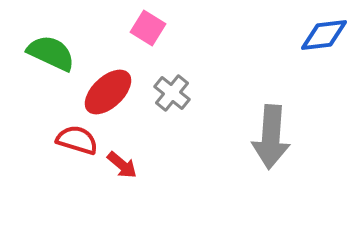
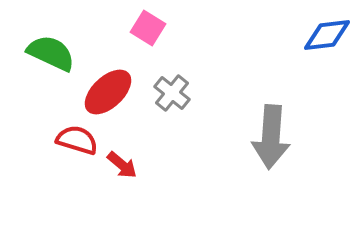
blue diamond: moved 3 px right
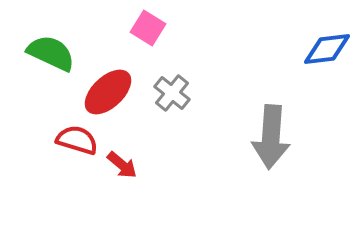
blue diamond: moved 14 px down
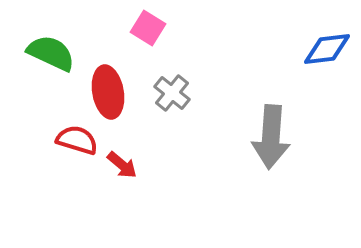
red ellipse: rotated 57 degrees counterclockwise
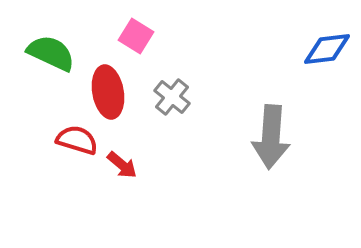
pink square: moved 12 px left, 8 px down
gray cross: moved 4 px down
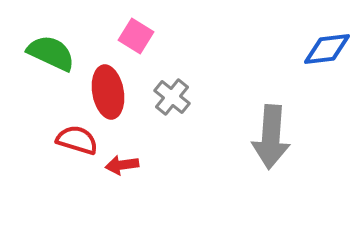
red arrow: rotated 132 degrees clockwise
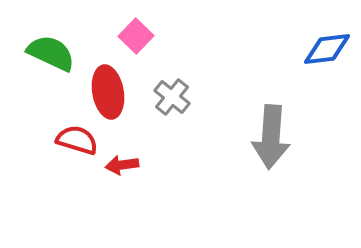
pink square: rotated 12 degrees clockwise
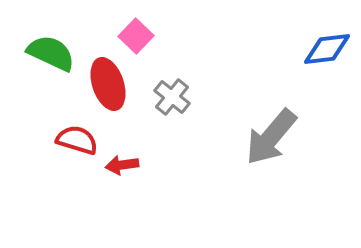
red ellipse: moved 8 px up; rotated 9 degrees counterclockwise
gray arrow: rotated 36 degrees clockwise
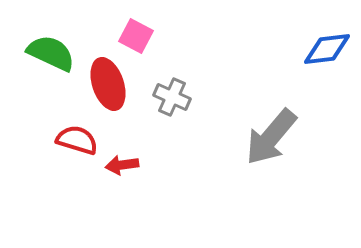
pink square: rotated 16 degrees counterclockwise
gray cross: rotated 15 degrees counterclockwise
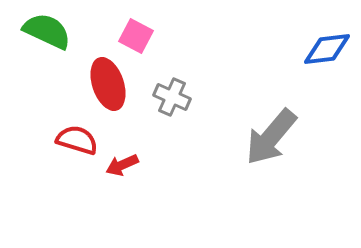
green semicircle: moved 4 px left, 22 px up
red arrow: rotated 16 degrees counterclockwise
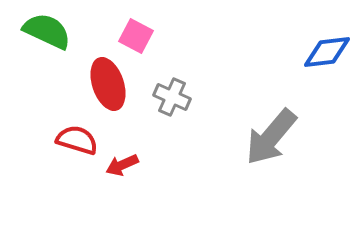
blue diamond: moved 3 px down
